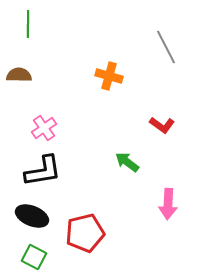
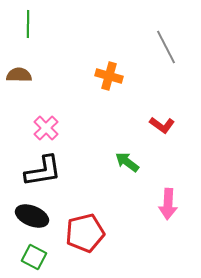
pink cross: moved 2 px right; rotated 10 degrees counterclockwise
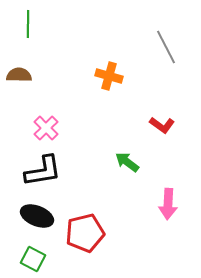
black ellipse: moved 5 px right
green square: moved 1 px left, 2 px down
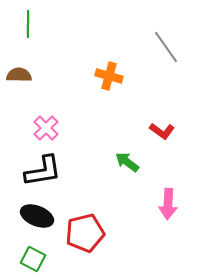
gray line: rotated 8 degrees counterclockwise
red L-shape: moved 6 px down
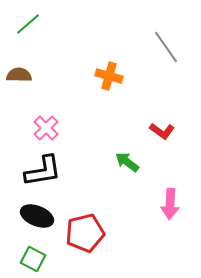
green line: rotated 48 degrees clockwise
pink arrow: moved 2 px right
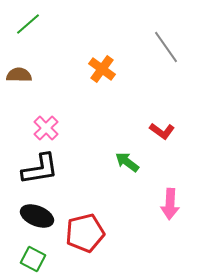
orange cross: moved 7 px left, 7 px up; rotated 20 degrees clockwise
black L-shape: moved 3 px left, 2 px up
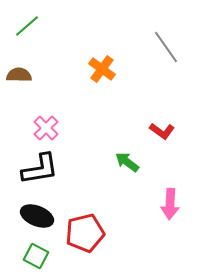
green line: moved 1 px left, 2 px down
green square: moved 3 px right, 3 px up
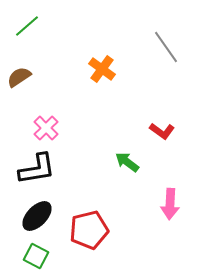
brown semicircle: moved 2 px down; rotated 35 degrees counterclockwise
black L-shape: moved 3 px left
black ellipse: rotated 68 degrees counterclockwise
red pentagon: moved 4 px right, 3 px up
